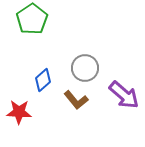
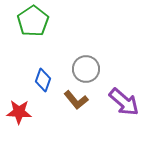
green pentagon: moved 1 px right, 2 px down
gray circle: moved 1 px right, 1 px down
blue diamond: rotated 30 degrees counterclockwise
purple arrow: moved 7 px down
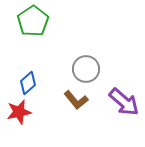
blue diamond: moved 15 px left, 3 px down; rotated 30 degrees clockwise
red star: rotated 15 degrees counterclockwise
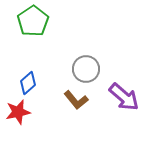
purple arrow: moved 5 px up
red star: moved 1 px left
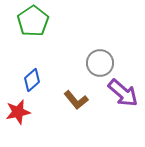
gray circle: moved 14 px right, 6 px up
blue diamond: moved 4 px right, 3 px up
purple arrow: moved 1 px left, 4 px up
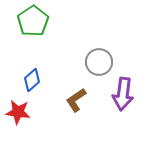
gray circle: moved 1 px left, 1 px up
purple arrow: moved 1 px down; rotated 56 degrees clockwise
brown L-shape: rotated 95 degrees clockwise
red star: rotated 20 degrees clockwise
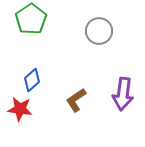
green pentagon: moved 2 px left, 2 px up
gray circle: moved 31 px up
red star: moved 2 px right, 3 px up
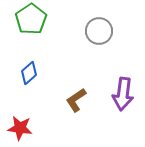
blue diamond: moved 3 px left, 7 px up
red star: moved 19 px down
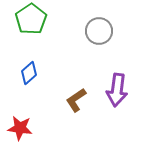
purple arrow: moved 6 px left, 4 px up
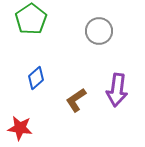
blue diamond: moved 7 px right, 5 px down
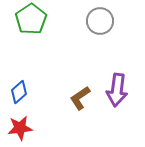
gray circle: moved 1 px right, 10 px up
blue diamond: moved 17 px left, 14 px down
brown L-shape: moved 4 px right, 2 px up
red star: rotated 15 degrees counterclockwise
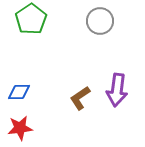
blue diamond: rotated 40 degrees clockwise
